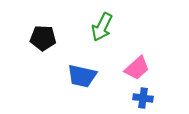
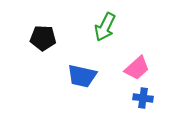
green arrow: moved 3 px right
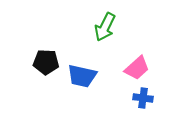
black pentagon: moved 3 px right, 24 px down
